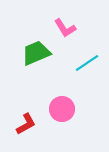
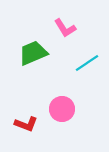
green trapezoid: moved 3 px left
red L-shape: rotated 50 degrees clockwise
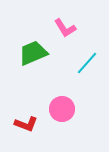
cyan line: rotated 15 degrees counterclockwise
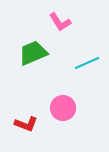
pink L-shape: moved 5 px left, 6 px up
cyan line: rotated 25 degrees clockwise
pink circle: moved 1 px right, 1 px up
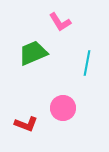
cyan line: rotated 55 degrees counterclockwise
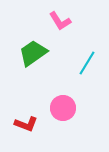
pink L-shape: moved 1 px up
green trapezoid: rotated 12 degrees counterclockwise
cyan line: rotated 20 degrees clockwise
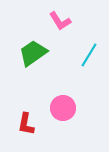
cyan line: moved 2 px right, 8 px up
red L-shape: rotated 80 degrees clockwise
